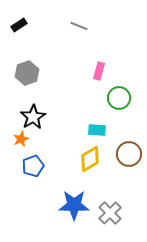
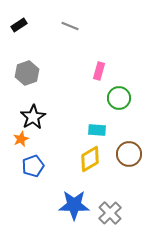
gray line: moved 9 px left
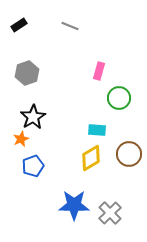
yellow diamond: moved 1 px right, 1 px up
